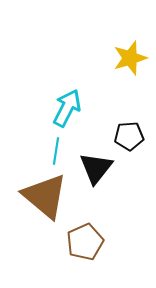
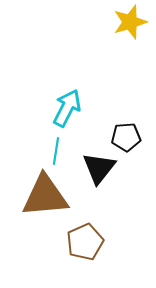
yellow star: moved 36 px up
black pentagon: moved 3 px left, 1 px down
black triangle: moved 3 px right
brown triangle: rotated 45 degrees counterclockwise
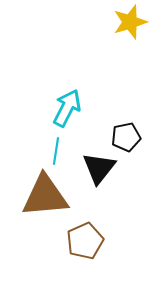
black pentagon: rotated 8 degrees counterclockwise
brown pentagon: moved 1 px up
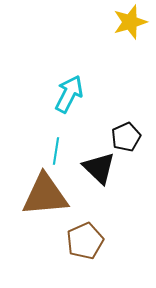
cyan arrow: moved 2 px right, 14 px up
black pentagon: rotated 12 degrees counterclockwise
black triangle: rotated 24 degrees counterclockwise
brown triangle: moved 1 px up
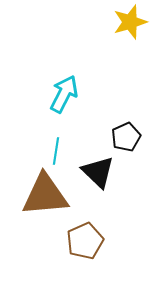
cyan arrow: moved 5 px left
black triangle: moved 1 px left, 4 px down
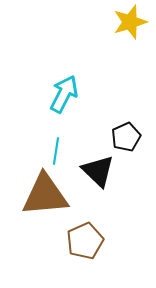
black triangle: moved 1 px up
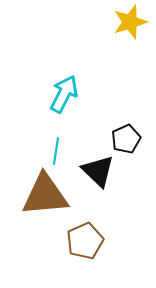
black pentagon: moved 2 px down
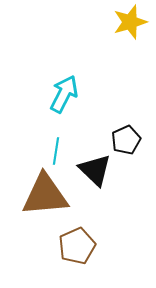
black pentagon: moved 1 px down
black triangle: moved 3 px left, 1 px up
brown pentagon: moved 8 px left, 5 px down
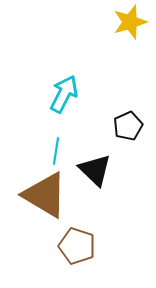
black pentagon: moved 2 px right, 14 px up
brown triangle: rotated 36 degrees clockwise
brown pentagon: rotated 30 degrees counterclockwise
